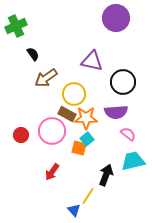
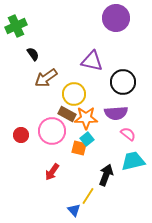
purple semicircle: moved 1 px down
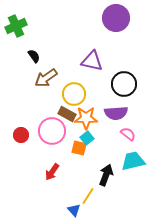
black semicircle: moved 1 px right, 2 px down
black circle: moved 1 px right, 2 px down
cyan square: moved 1 px up
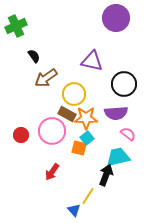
cyan trapezoid: moved 15 px left, 4 px up
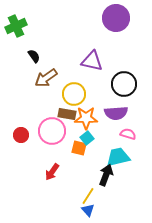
brown rectangle: rotated 18 degrees counterclockwise
pink semicircle: rotated 21 degrees counterclockwise
blue triangle: moved 14 px right
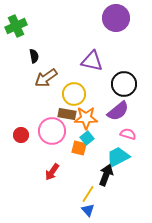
black semicircle: rotated 24 degrees clockwise
purple semicircle: moved 2 px right, 2 px up; rotated 35 degrees counterclockwise
cyan trapezoid: rotated 15 degrees counterclockwise
yellow line: moved 2 px up
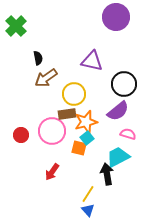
purple circle: moved 1 px up
green cross: rotated 20 degrees counterclockwise
black semicircle: moved 4 px right, 2 px down
brown rectangle: rotated 18 degrees counterclockwise
orange star: moved 4 px down; rotated 15 degrees counterclockwise
black arrow: moved 1 px right, 1 px up; rotated 30 degrees counterclockwise
